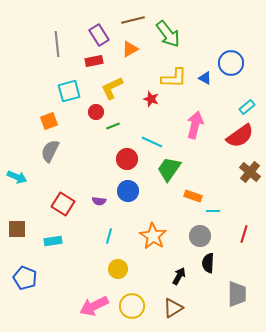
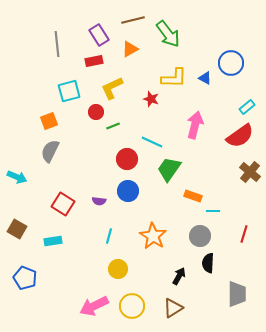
brown square at (17, 229): rotated 30 degrees clockwise
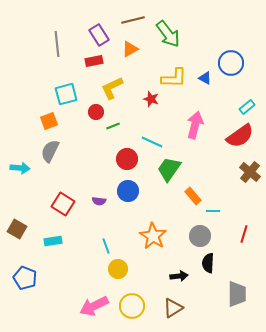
cyan square at (69, 91): moved 3 px left, 3 px down
cyan arrow at (17, 177): moved 3 px right, 9 px up; rotated 18 degrees counterclockwise
orange rectangle at (193, 196): rotated 30 degrees clockwise
cyan line at (109, 236): moved 3 px left, 10 px down; rotated 35 degrees counterclockwise
black arrow at (179, 276): rotated 54 degrees clockwise
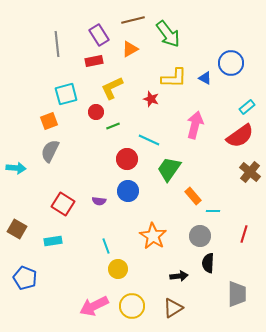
cyan line at (152, 142): moved 3 px left, 2 px up
cyan arrow at (20, 168): moved 4 px left
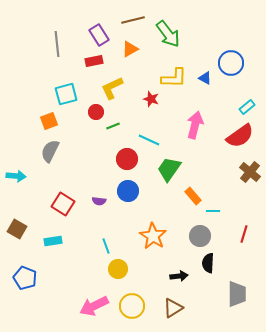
cyan arrow at (16, 168): moved 8 px down
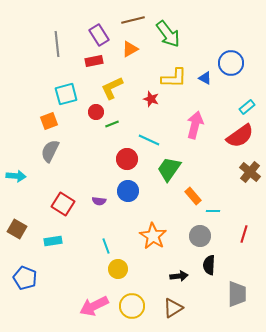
green line at (113, 126): moved 1 px left, 2 px up
black semicircle at (208, 263): moved 1 px right, 2 px down
